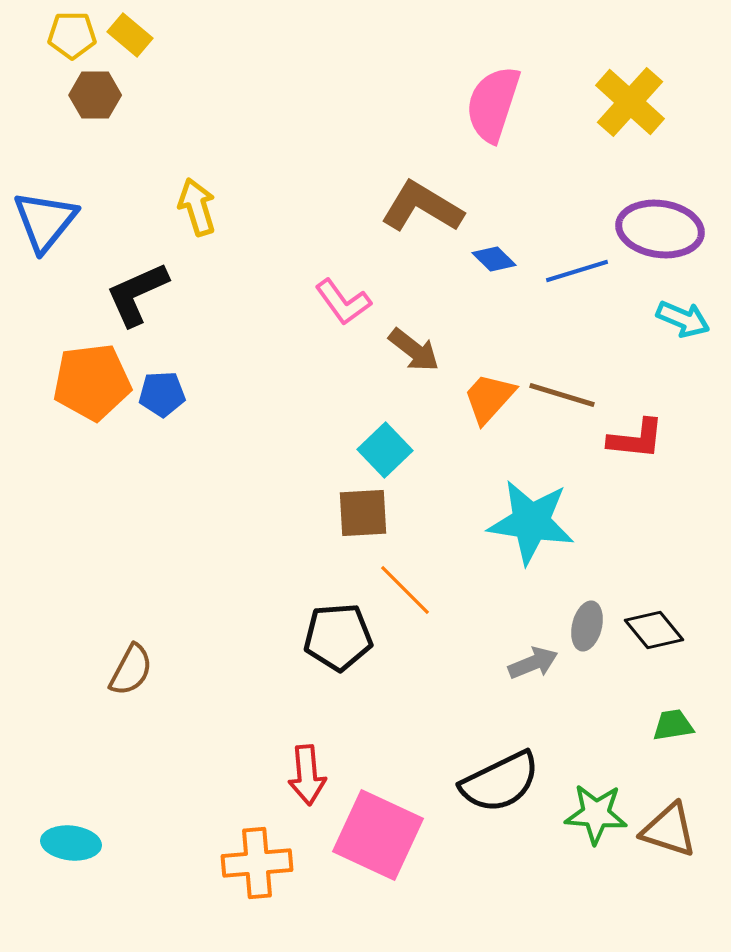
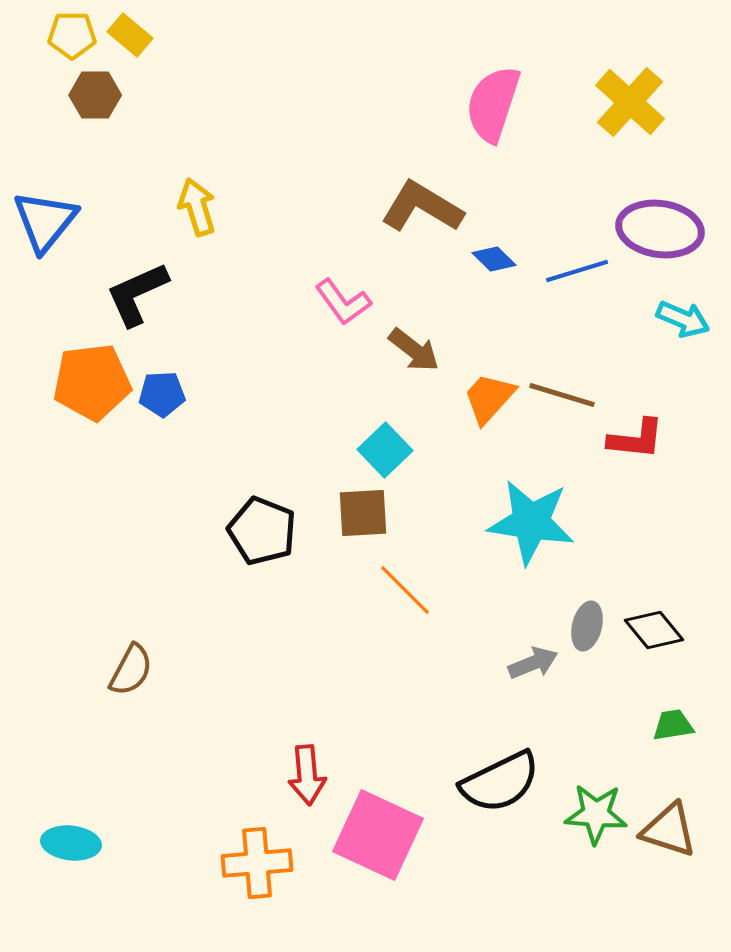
black pentagon: moved 76 px left, 106 px up; rotated 26 degrees clockwise
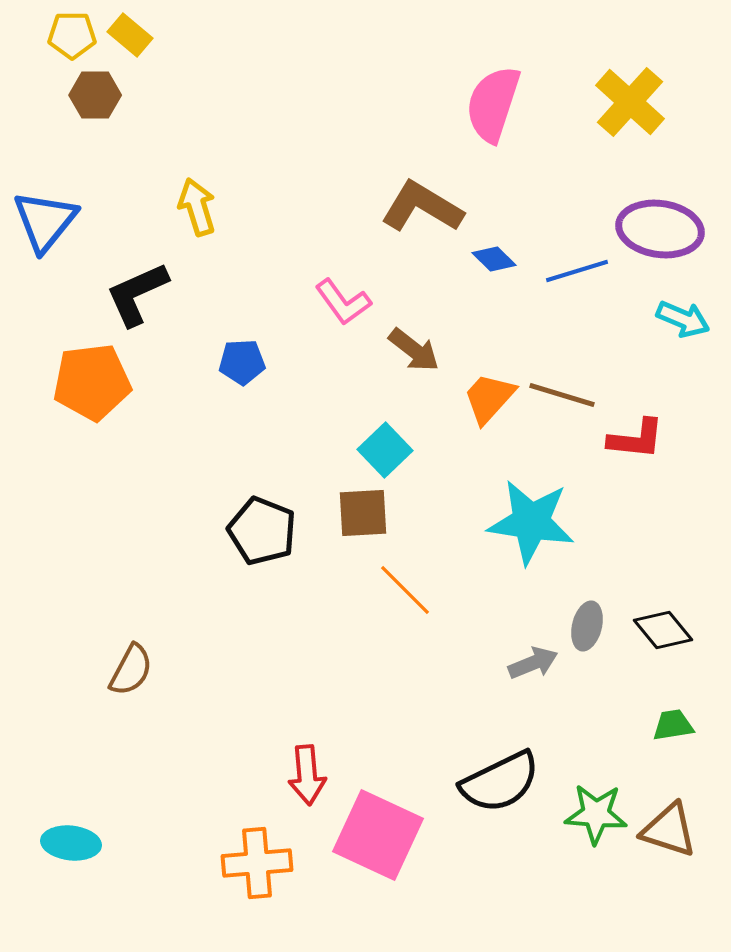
blue pentagon: moved 80 px right, 32 px up
black diamond: moved 9 px right
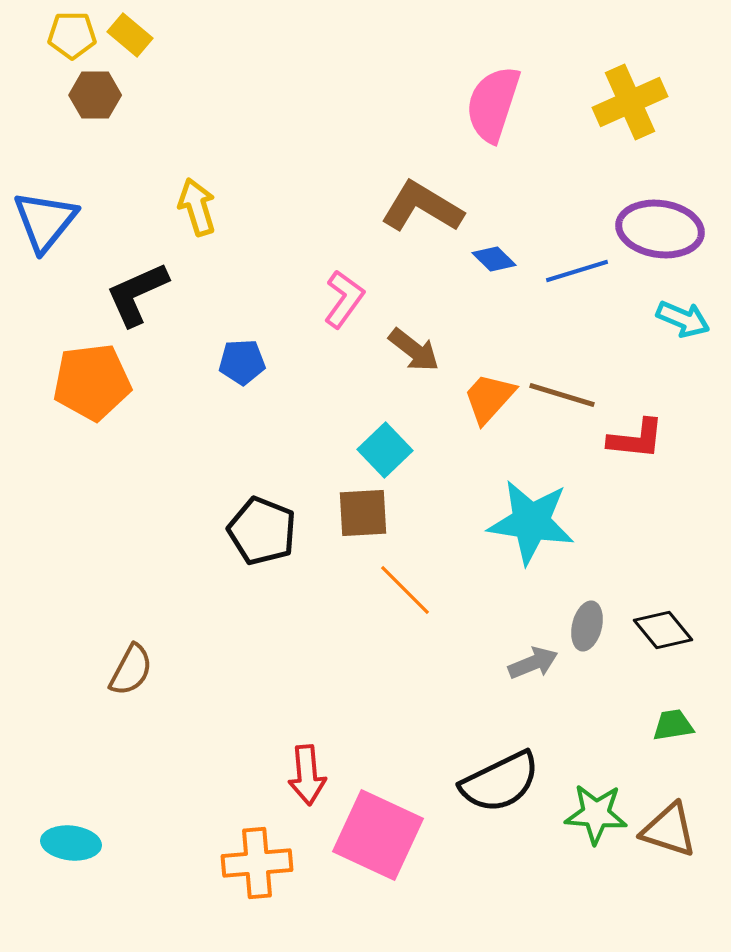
yellow cross: rotated 24 degrees clockwise
pink L-shape: moved 1 px right, 3 px up; rotated 108 degrees counterclockwise
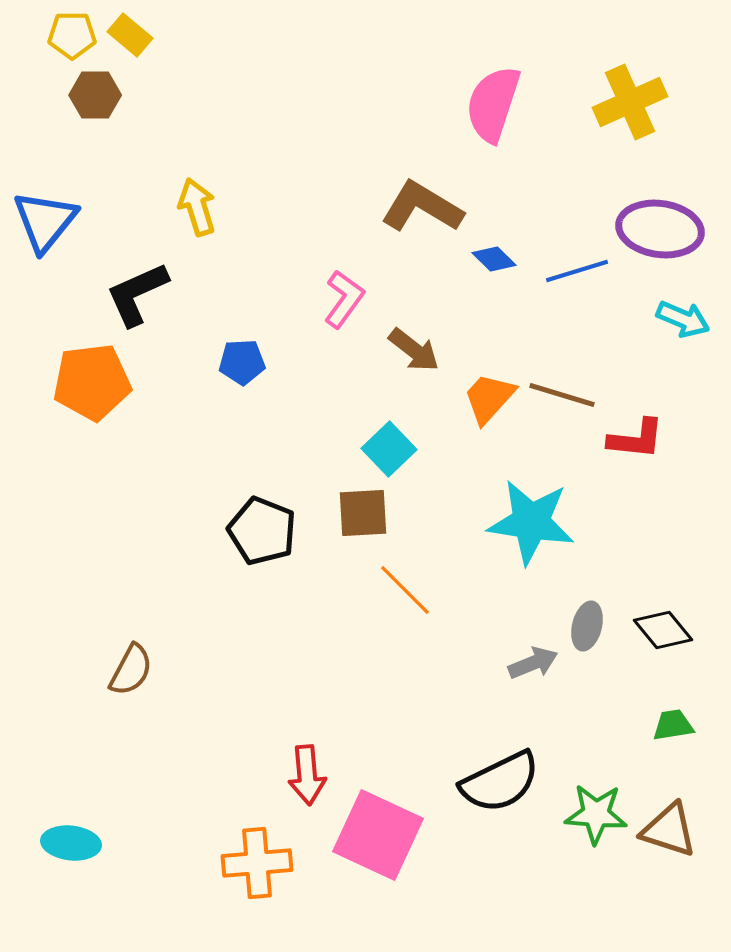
cyan square: moved 4 px right, 1 px up
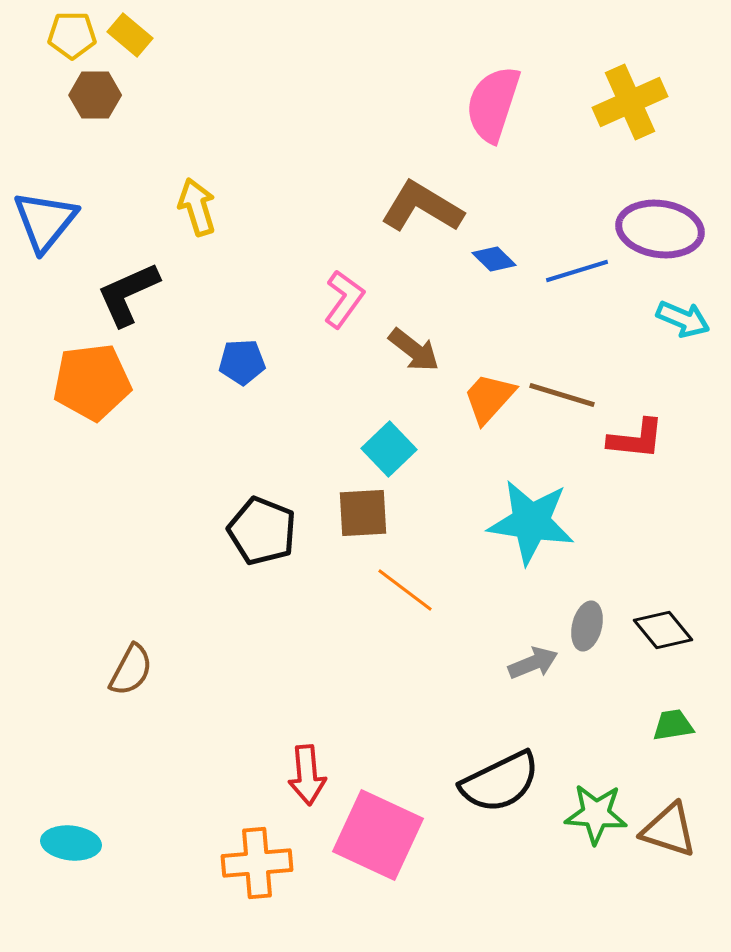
black L-shape: moved 9 px left
orange line: rotated 8 degrees counterclockwise
